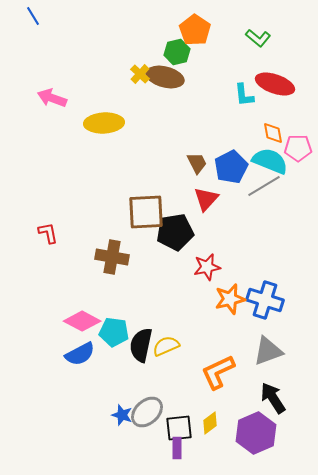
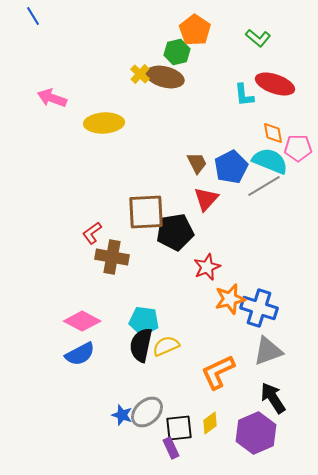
red L-shape: moved 44 px right; rotated 115 degrees counterclockwise
red star: rotated 12 degrees counterclockwise
blue cross: moved 6 px left, 8 px down
cyan pentagon: moved 30 px right, 11 px up
purple rectangle: moved 6 px left; rotated 25 degrees counterclockwise
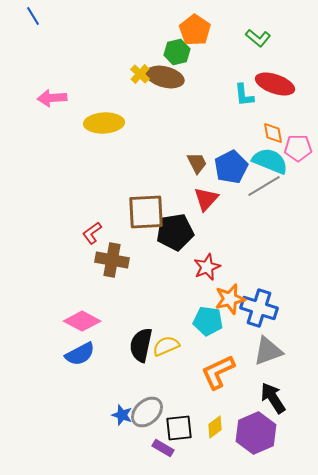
pink arrow: rotated 24 degrees counterclockwise
brown cross: moved 3 px down
cyan pentagon: moved 64 px right
yellow diamond: moved 5 px right, 4 px down
purple rectangle: moved 8 px left; rotated 35 degrees counterclockwise
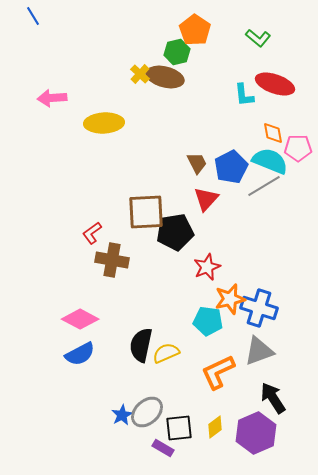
pink diamond: moved 2 px left, 2 px up
yellow semicircle: moved 7 px down
gray triangle: moved 9 px left
blue star: rotated 25 degrees clockwise
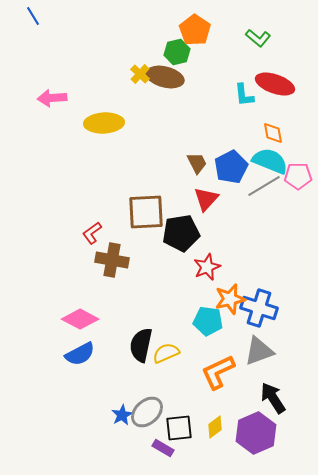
pink pentagon: moved 28 px down
black pentagon: moved 6 px right, 1 px down
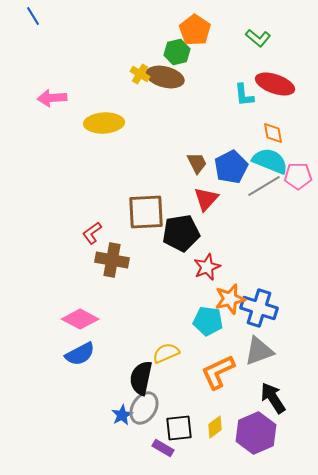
yellow cross: rotated 12 degrees counterclockwise
black semicircle: moved 33 px down
gray ellipse: moved 3 px left, 4 px up; rotated 16 degrees counterclockwise
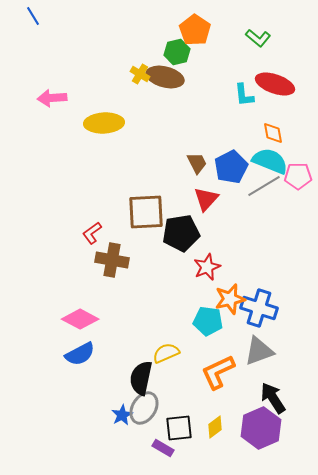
purple hexagon: moved 5 px right, 5 px up
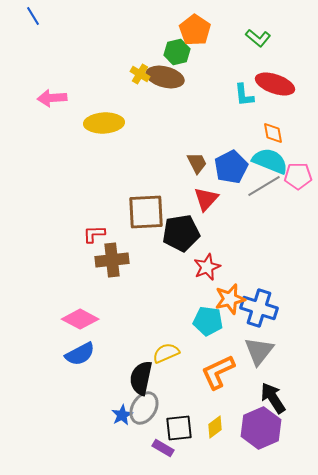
red L-shape: moved 2 px right, 1 px down; rotated 35 degrees clockwise
brown cross: rotated 16 degrees counterclockwise
gray triangle: rotated 32 degrees counterclockwise
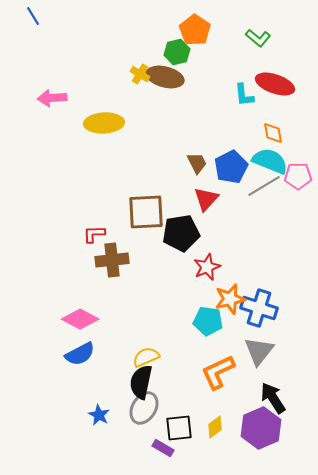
yellow semicircle: moved 20 px left, 4 px down
black semicircle: moved 4 px down
blue star: moved 23 px left; rotated 15 degrees counterclockwise
